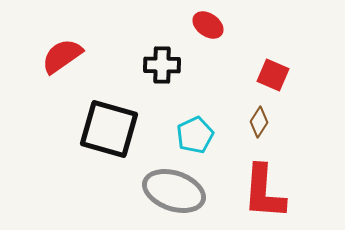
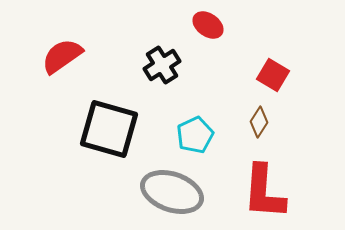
black cross: rotated 33 degrees counterclockwise
red square: rotated 8 degrees clockwise
gray ellipse: moved 2 px left, 1 px down
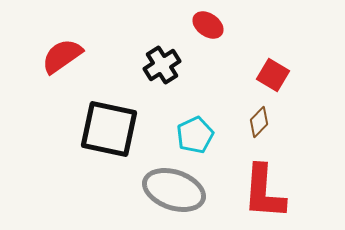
brown diamond: rotated 12 degrees clockwise
black square: rotated 4 degrees counterclockwise
gray ellipse: moved 2 px right, 2 px up
